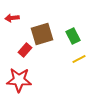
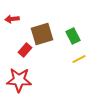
red arrow: moved 1 px down
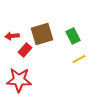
red arrow: moved 17 px down
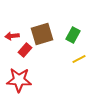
green rectangle: moved 1 px up; rotated 56 degrees clockwise
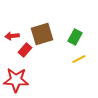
green rectangle: moved 2 px right, 2 px down
red star: moved 3 px left
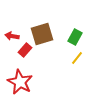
red arrow: rotated 16 degrees clockwise
yellow line: moved 2 px left, 1 px up; rotated 24 degrees counterclockwise
red star: moved 4 px right, 2 px down; rotated 25 degrees clockwise
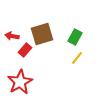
red star: rotated 15 degrees clockwise
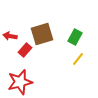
red arrow: moved 2 px left
yellow line: moved 1 px right, 1 px down
red star: rotated 15 degrees clockwise
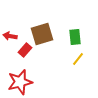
green rectangle: rotated 35 degrees counterclockwise
